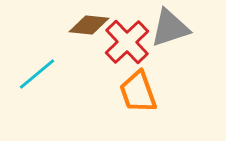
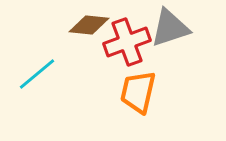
red cross: rotated 24 degrees clockwise
orange trapezoid: rotated 33 degrees clockwise
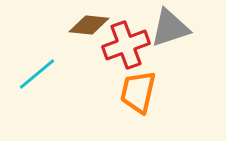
red cross: moved 1 px left, 3 px down
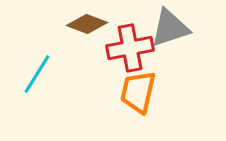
brown diamond: moved 2 px left, 1 px up; rotated 15 degrees clockwise
red cross: moved 4 px right, 3 px down; rotated 9 degrees clockwise
cyan line: rotated 18 degrees counterclockwise
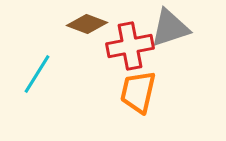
red cross: moved 2 px up
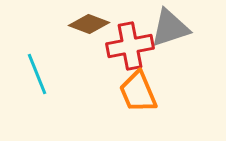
brown diamond: moved 2 px right
cyan line: rotated 54 degrees counterclockwise
orange trapezoid: rotated 36 degrees counterclockwise
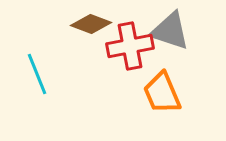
brown diamond: moved 2 px right
gray triangle: moved 3 px down; rotated 36 degrees clockwise
orange trapezoid: moved 24 px right, 1 px down
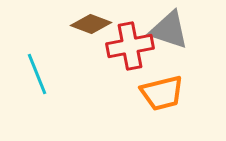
gray triangle: moved 1 px left, 1 px up
orange trapezoid: rotated 81 degrees counterclockwise
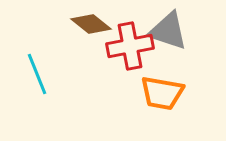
brown diamond: rotated 18 degrees clockwise
gray triangle: moved 1 px left, 1 px down
orange trapezoid: rotated 24 degrees clockwise
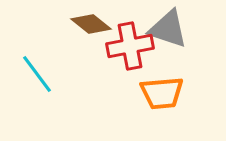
gray triangle: moved 2 px up
cyan line: rotated 15 degrees counterclockwise
orange trapezoid: rotated 15 degrees counterclockwise
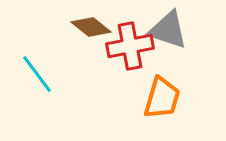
brown diamond: moved 3 px down
gray triangle: moved 1 px down
orange trapezoid: moved 5 px down; rotated 69 degrees counterclockwise
